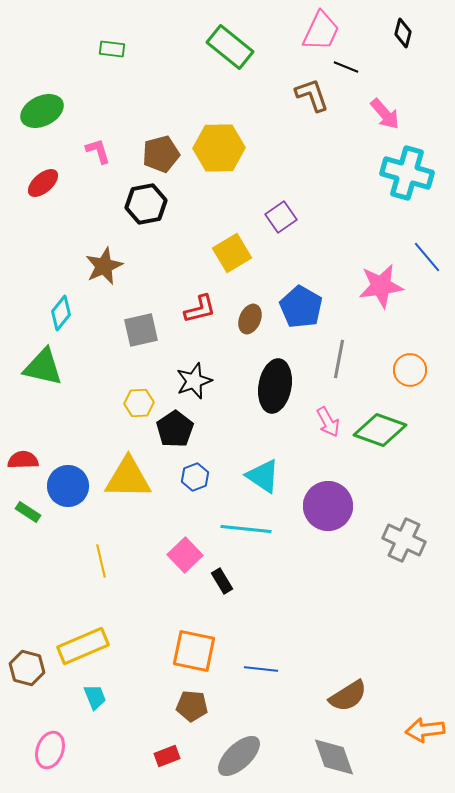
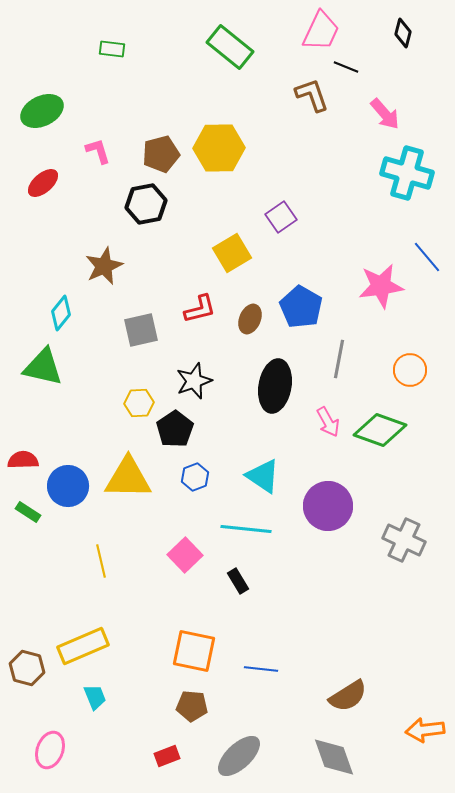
black rectangle at (222, 581): moved 16 px right
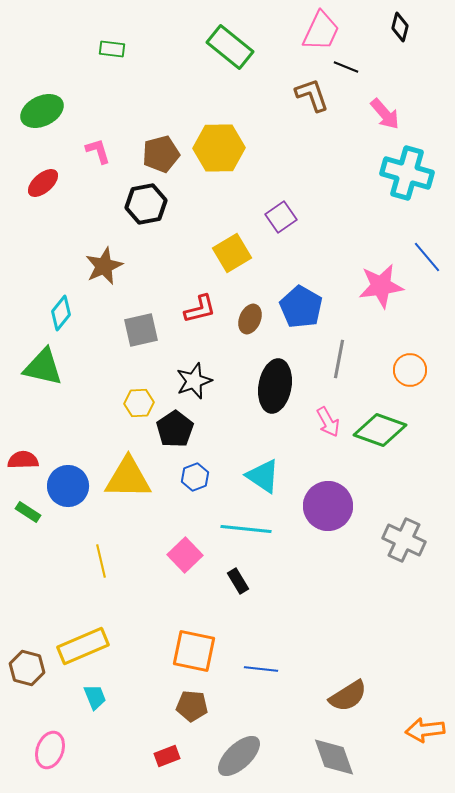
black diamond at (403, 33): moved 3 px left, 6 px up
